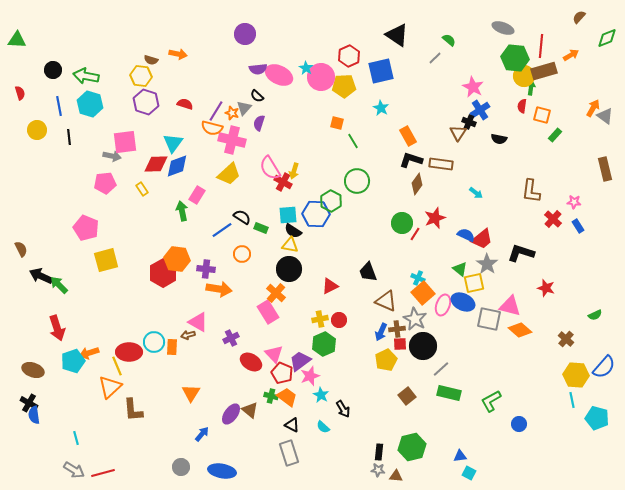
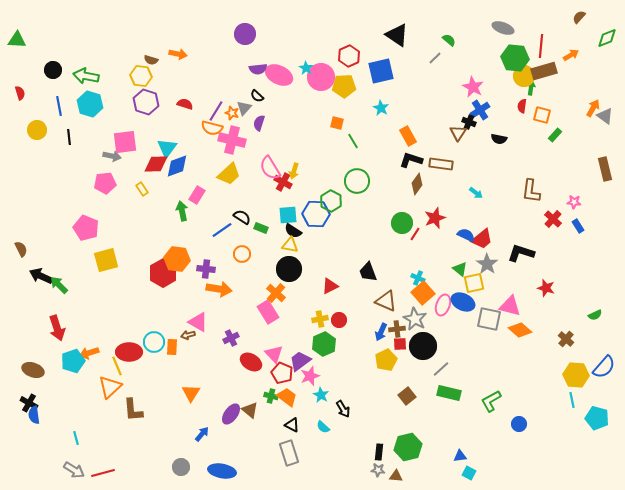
cyan triangle at (173, 143): moved 6 px left, 5 px down
green hexagon at (412, 447): moved 4 px left
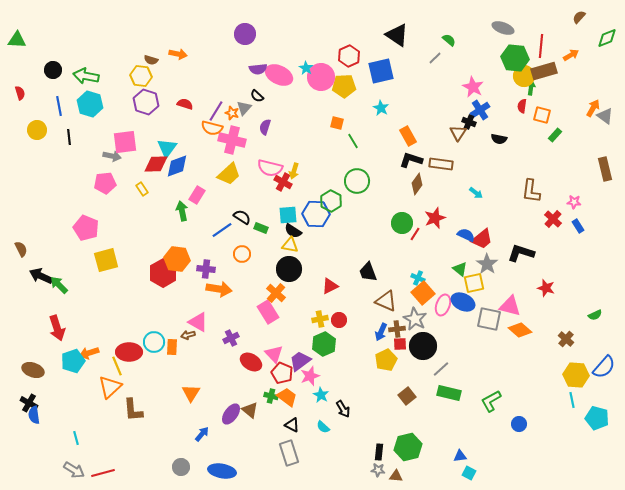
purple semicircle at (259, 123): moved 6 px right, 4 px down
pink semicircle at (270, 168): rotated 45 degrees counterclockwise
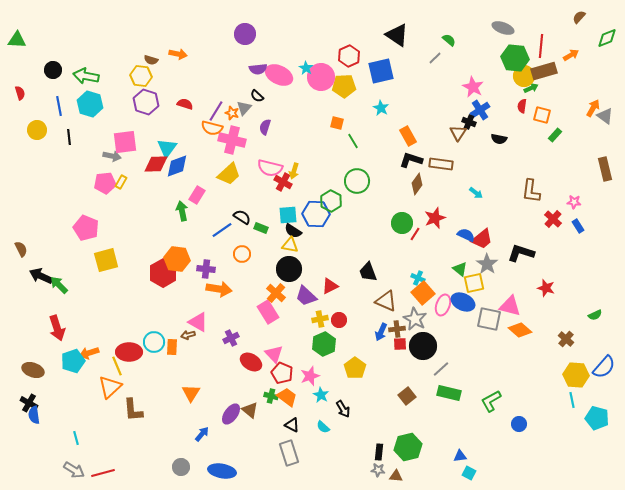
green arrow at (531, 88): rotated 56 degrees clockwise
yellow rectangle at (142, 189): moved 21 px left, 7 px up; rotated 64 degrees clockwise
yellow pentagon at (386, 360): moved 31 px left, 8 px down; rotated 10 degrees counterclockwise
purple trapezoid at (300, 361): moved 6 px right, 65 px up; rotated 100 degrees counterclockwise
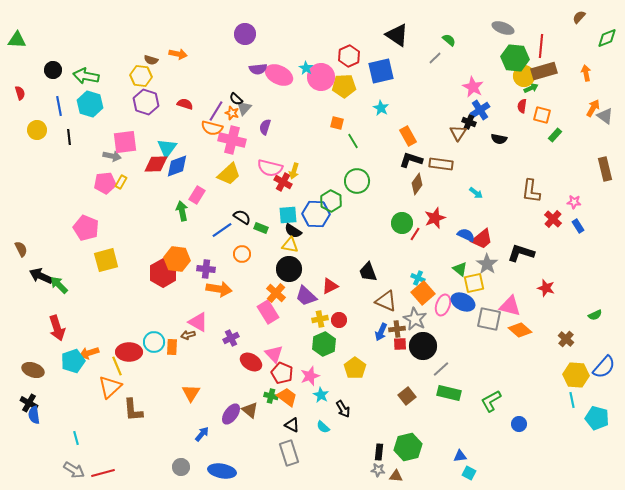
orange arrow at (571, 55): moved 15 px right, 18 px down; rotated 70 degrees counterclockwise
black semicircle at (257, 96): moved 21 px left, 3 px down
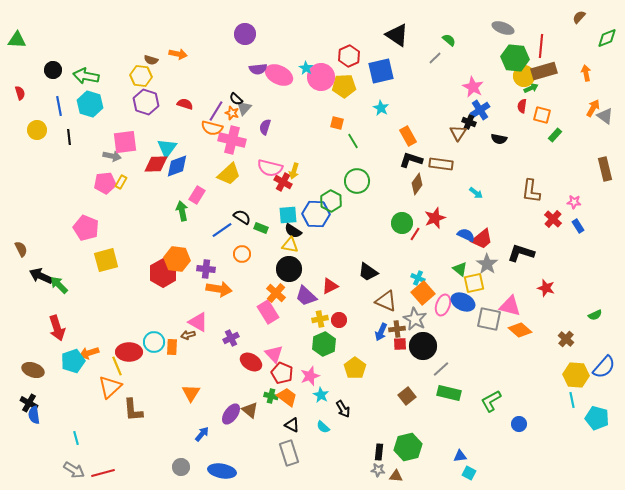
black trapezoid at (368, 272): rotated 35 degrees counterclockwise
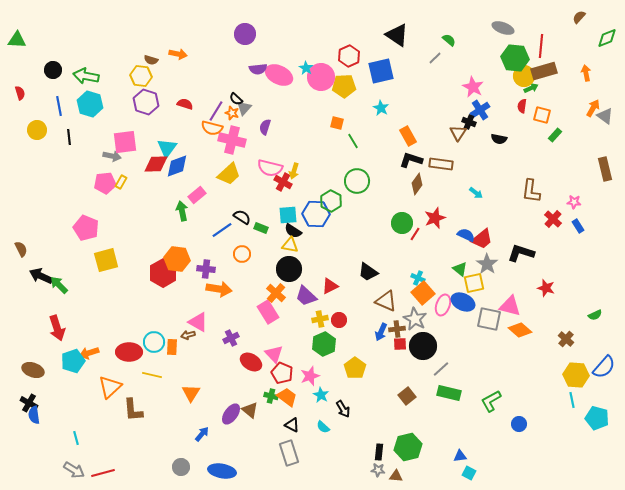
pink rectangle at (197, 195): rotated 18 degrees clockwise
yellow line at (117, 366): moved 35 px right, 9 px down; rotated 54 degrees counterclockwise
